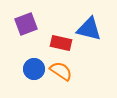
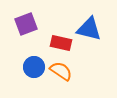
blue circle: moved 2 px up
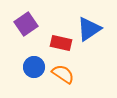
purple square: rotated 15 degrees counterclockwise
blue triangle: rotated 48 degrees counterclockwise
orange semicircle: moved 2 px right, 3 px down
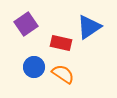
blue triangle: moved 2 px up
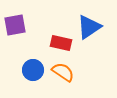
purple square: moved 11 px left, 1 px down; rotated 25 degrees clockwise
blue circle: moved 1 px left, 3 px down
orange semicircle: moved 2 px up
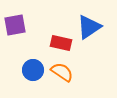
orange semicircle: moved 1 px left
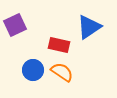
purple square: rotated 15 degrees counterclockwise
red rectangle: moved 2 px left, 2 px down
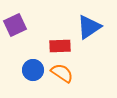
red rectangle: moved 1 px right, 1 px down; rotated 15 degrees counterclockwise
orange semicircle: moved 1 px down
